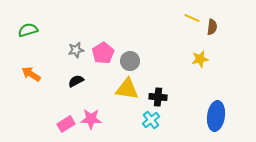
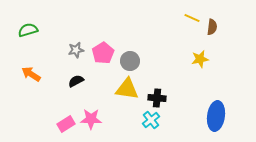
black cross: moved 1 px left, 1 px down
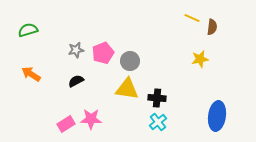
pink pentagon: rotated 10 degrees clockwise
blue ellipse: moved 1 px right
cyan cross: moved 7 px right, 2 px down
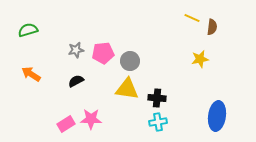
pink pentagon: rotated 15 degrees clockwise
cyan cross: rotated 30 degrees clockwise
